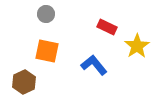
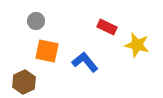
gray circle: moved 10 px left, 7 px down
yellow star: moved 1 px up; rotated 25 degrees counterclockwise
blue L-shape: moved 9 px left, 3 px up
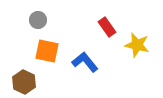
gray circle: moved 2 px right, 1 px up
red rectangle: rotated 30 degrees clockwise
brown hexagon: rotated 10 degrees counterclockwise
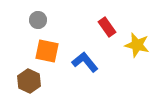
brown hexagon: moved 5 px right, 1 px up
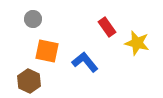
gray circle: moved 5 px left, 1 px up
yellow star: moved 2 px up
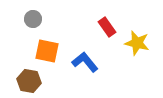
brown hexagon: rotated 15 degrees counterclockwise
